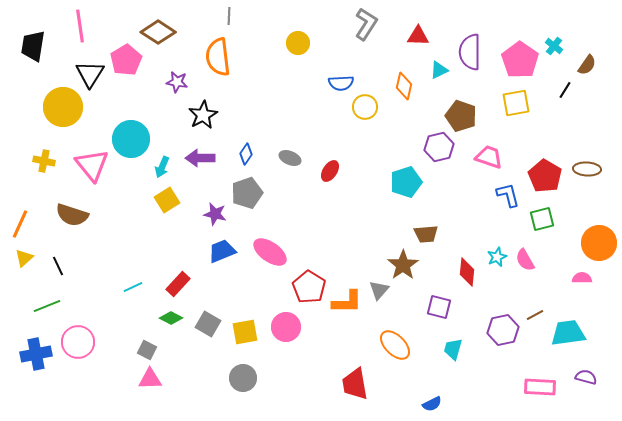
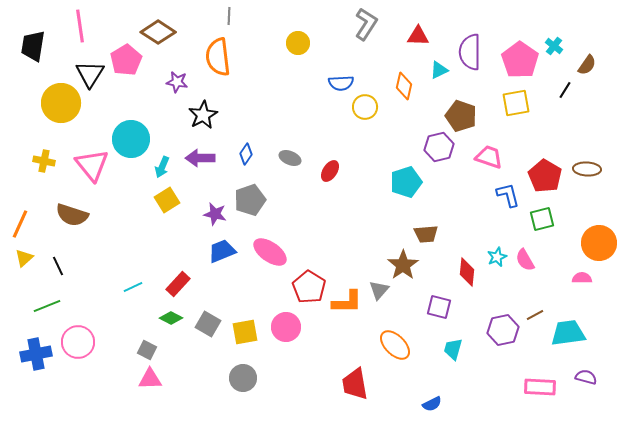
yellow circle at (63, 107): moved 2 px left, 4 px up
gray pentagon at (247, 193): moved 3 px right, 7 px down
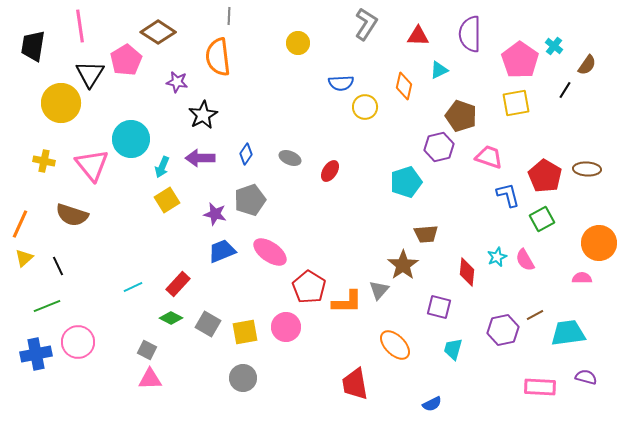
purple semicircle at (470, 52): moved 18 px up
green square at (542, 219): rotated 15 degrees counterclockwise
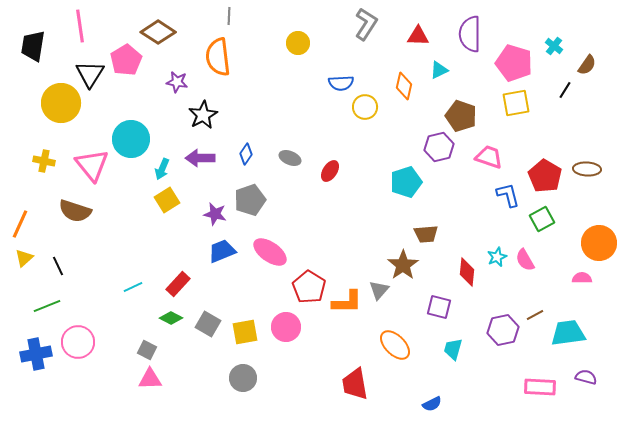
pink pentagon at (520, 60): moved 6 px left, 3 px down; rotated 18 degrees counterclockwise
cyan arrow at (162, 167): moved 2 px down
brown semicircle at (72, 215): moved 3 px right, 4 px up
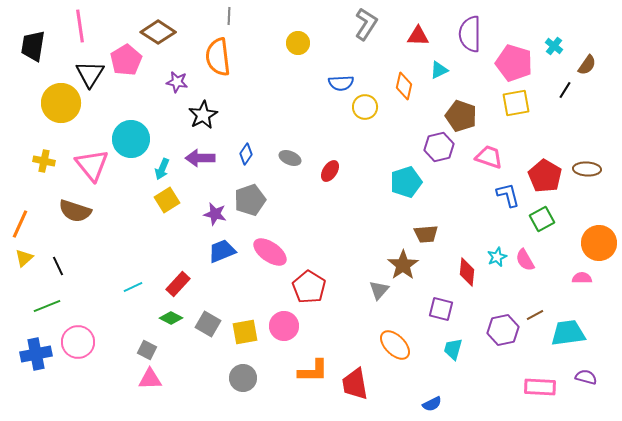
orange L-shape at (347, 302): moved 34 px left, 69 px down
purple square at (439, 307): moved 2 px right, 2 px down
pink circle at (286, 327): moved 2 px left, 1 px up
